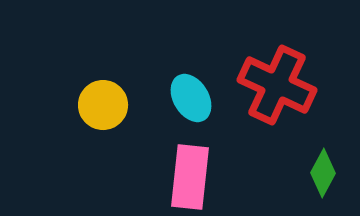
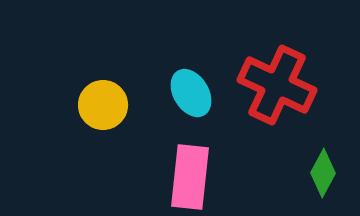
cyan ellipse: moved 5 px up
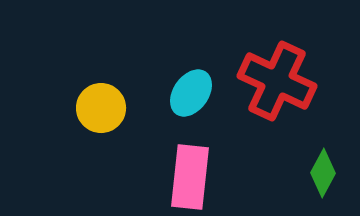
red cross: moved 4 px up
cyan ellipse: rotated 66 degrees clockwise
yellow circle: moved 2 px left, 3 px down
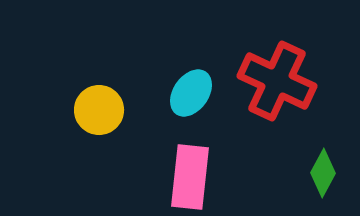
yellow circle: moved 2 px left, 2 px down
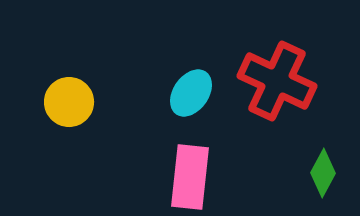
yellow circle: moved 30 px left, 8 px up
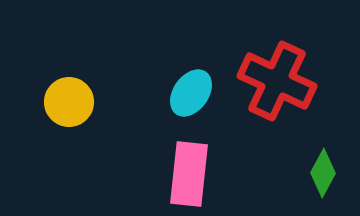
pink rectangle: moved 1 px left, 3 px up
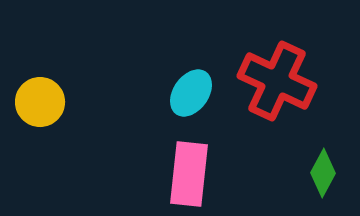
yellow circle: moved 29 px left
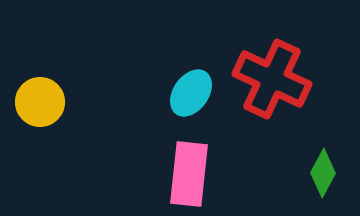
red cross: moved 5 px left, 2 px up
